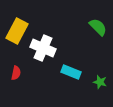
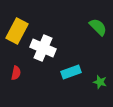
cyan rectangle: rotated 42 degrees counterclockwise
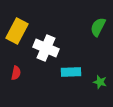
green semicircle: rotated 108 degrees counterclockwise
white cross: moved 3 px right
cyan rectangle: rotated 18 degrees clockwise
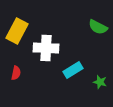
green semicircle: rotated 90 degrees counterclockwise
white cross: rotated 20 degrees counterclockwise
cyan rectangle: moved 2 px right, 2 px up; rotated 30 degrees counterclockwise
